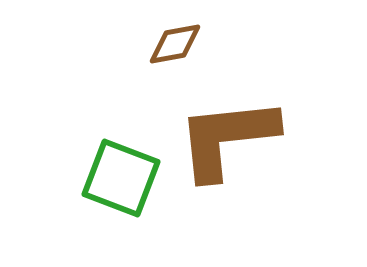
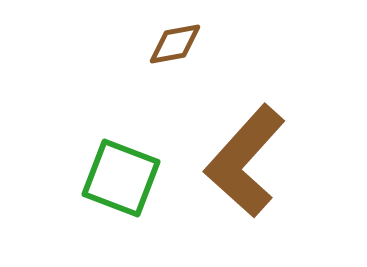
brown L-shape: moved 18 px right, 23 px down; rotated 42 degrees counterclockwise
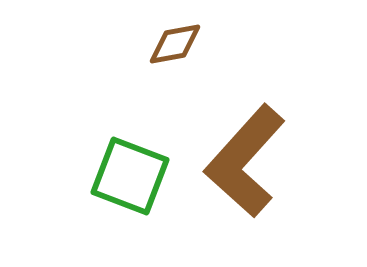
green square: moved 9 px right, 2 px up
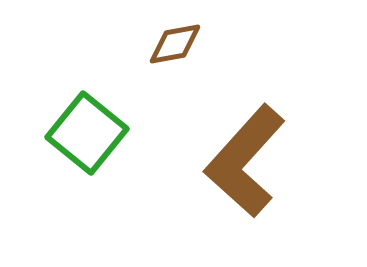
green square: moved 43 px left, 43 px up; rotated 18 degrees clockwise
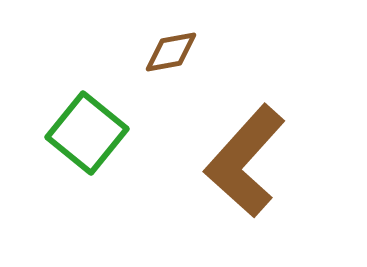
brown diamond: moved 4 px left, 8 px down
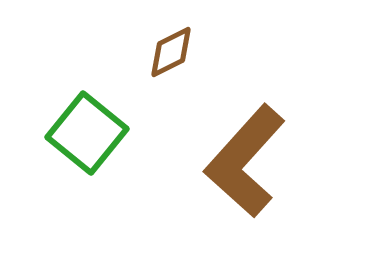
brown diamond: rotated 16 degrees counterclockwise
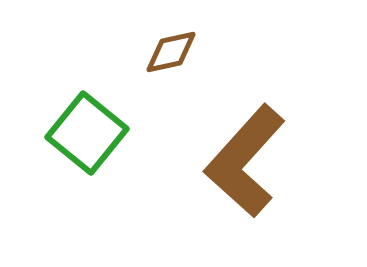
brown diamond: rotated 14 degrees clockwise
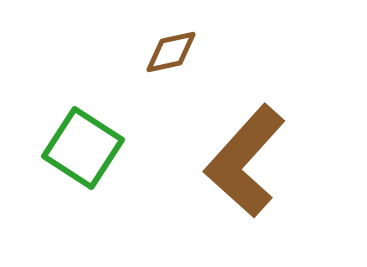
green square: moved 4 px left, 15 px down; rotated 6 degrees counterclockwise
